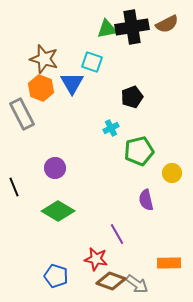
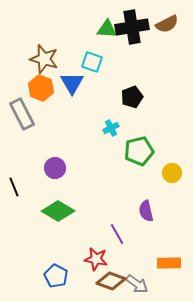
green triangle: rotated 15 degrees clockwise
purple semicircle: moved 11 px down
blue pentagon: rotated 10 degrees clockwise
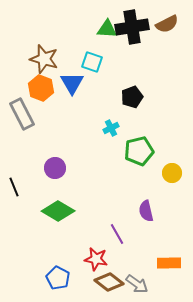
blue pentagon: moved 2 px right, 2 px down
brown diamond: moved 2 px left, 1 px down; rotated 16 degrees clockwise
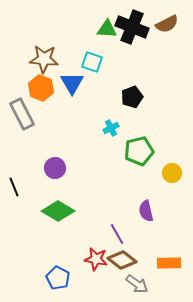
black cross: rotated 32 degrees clockwise
brown star: rotated 12 degrees counterclockwise
brown diamond: moved 13 px right, 22 px up
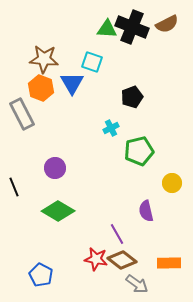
yellow circle: moved 10 px down
blue pentagon: moved 17 px left, 3 px up
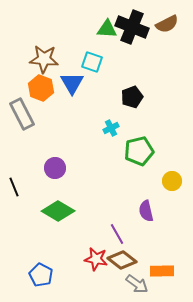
yellow circle: moved 2 px up
orange rectangle: moved 7 px left, 8 px down
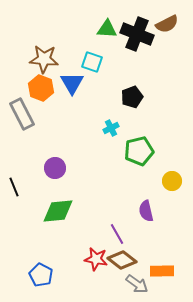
black cross: moved 5 px right, 7 px down
green diamond: rotated 36 degrees counterclockwise
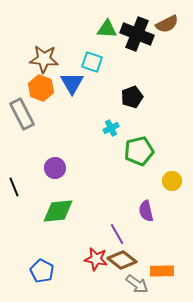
blue pentagon: moved 1 px right, 4 px up
